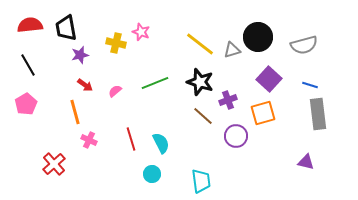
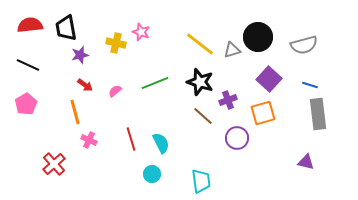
black line: rotated 35 degrees counterclockwise
purple circle: moved 1 px right, 2 px down
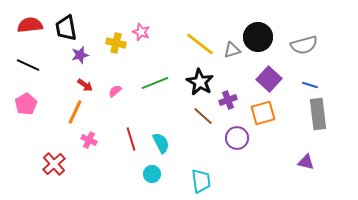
black star: rotated 12 degrees clockwise
orange line: rotated 40 degrees clockwise
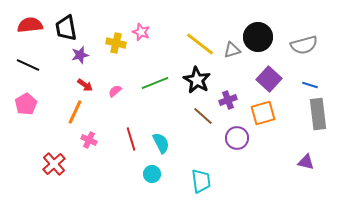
black star: moved 3 px left, 2 px up
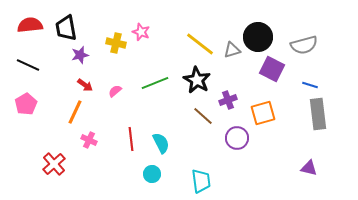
purple square: moved 3 px right, 10 px up; rotated 15 degrees counterclockwise
red line: rotated 10 degrees clockwise
purple triangle: moved 3 px right, 6 px down
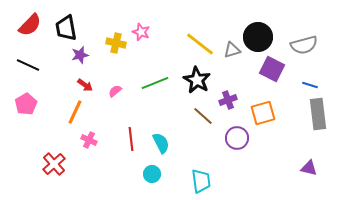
red semicircle: rotated 140 degrees clockwise
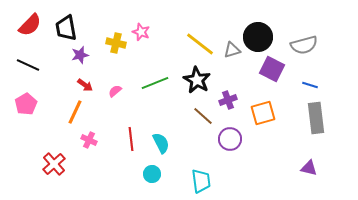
gray rectangle: moved 2 px left, 4 px down
purple circle: moved 7 px left, 1 px down
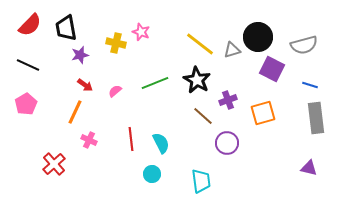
purple circle: moved 3 px left, 4 px down
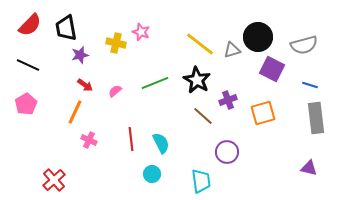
purple circle: moved 9 px down
red cross: moved 16 px down
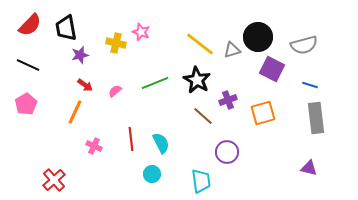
pink cross: moved 5 px right, 6 px down
